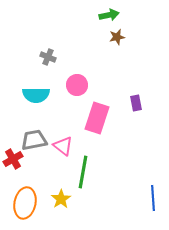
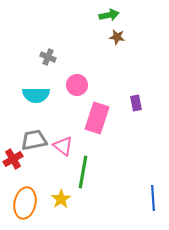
brown star: rotated 21 degrees clockwise
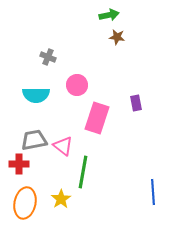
red cross: moved 6 px right, 5 px down; rotated 30 degrees clockwise
blue line: moved 6 px up
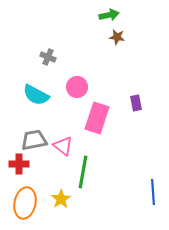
pink circle: moved 2 px down
cyan semicircle: rotated 28 degrees clockwise
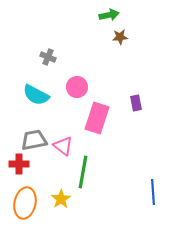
brown star: moved 3 px right; rotated 14 degrees counterclockwise
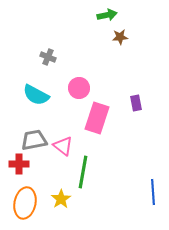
green arrow: moved 2 px left
pink circle: moved 2 px right, 1 px down
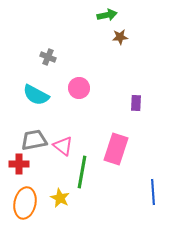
purple rectangle: rotated 14 degrees clockwise
pink rectangle: moved 19 px right, 31 px down
green line: moved 1 px left
yellow star: moved 1 px left, 1 px up; rotated 12 degrees counterclockwise
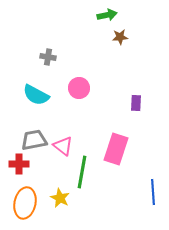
gray cross: rotated 14 degrees counterclockwise
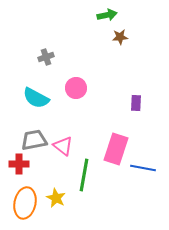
gray cross: moved 2 px left; rotated 28 degrees counterclockwise
pink circle: moved 3 px left
cyan semicircle: moved 3 px down
green line: moved 2 px right, 3 px down
blue line: moved 10 px left, 24 px up; rotated 75 degrees counterclockwise
yellow star: moved 4 px left
